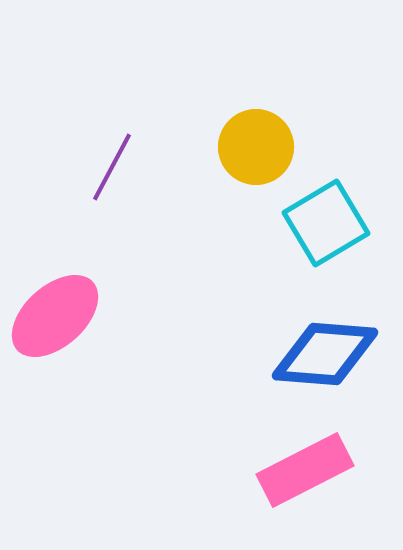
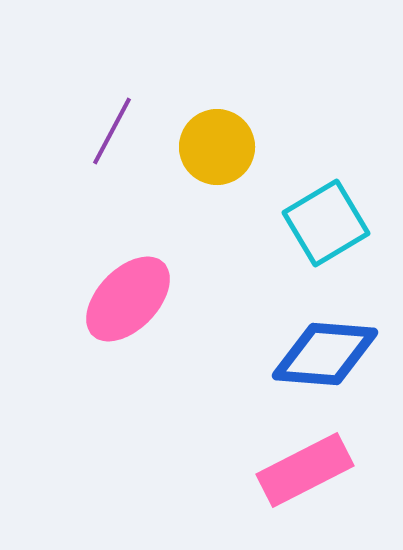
yellow circle: moved 39 px left
purple line: moved 36 px up
pink ellipse: moved 73 px right, 17 px up; rotated 4 degrees counterclockwise
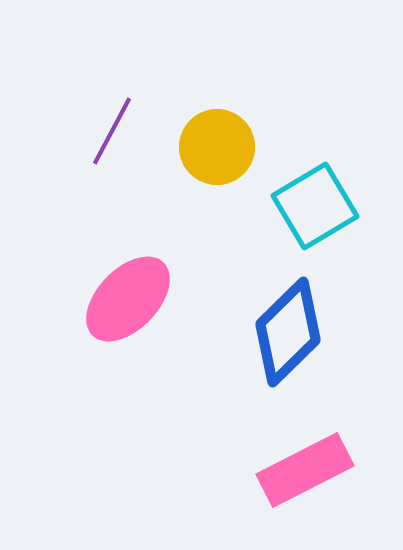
cyan square: moved 11 px left, 17 px up
blue diamond: moved 37 px left, 22 px up; rotated 49 degrees counterclockwise
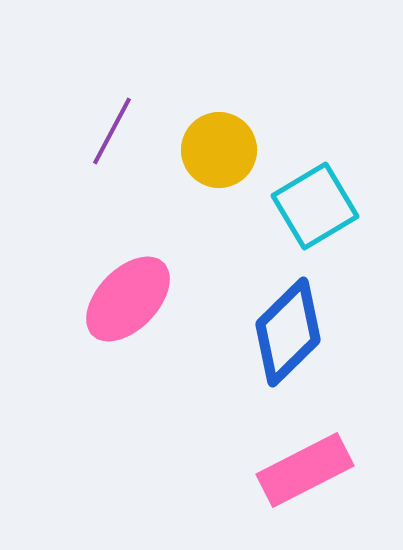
yellow circle: moved 2 px right, 3 px down
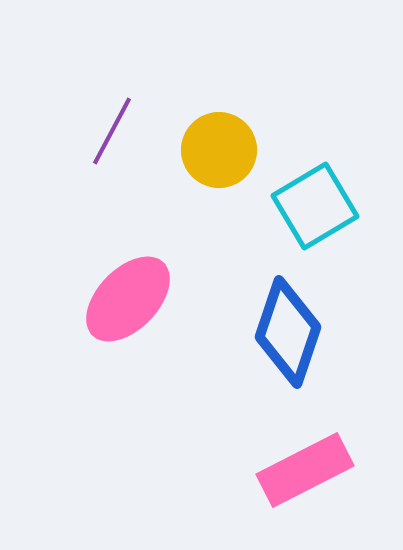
blue diamond: rotated 27 degrees counterclockwise
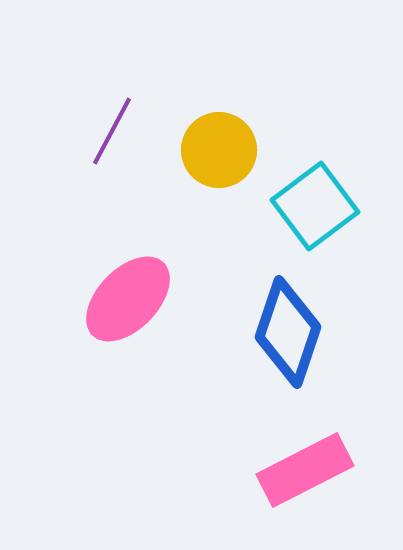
cyan square: rotated 6 degrees counterclockwise
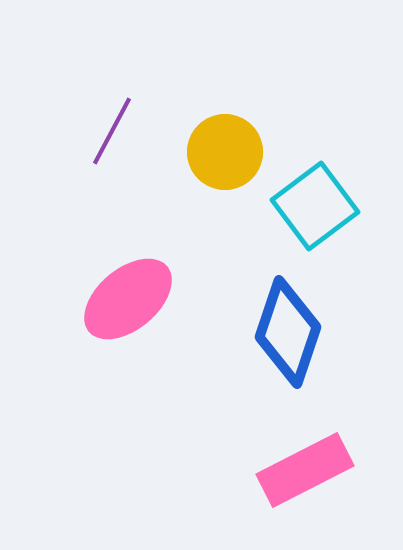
yellow circle: moved 6 px right, 2 px down
pink ellipse: rotated 6 degrees clockwise
